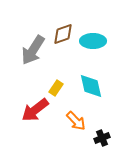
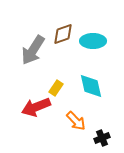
red arrow: moved 1 px right, 3 px up; rotated 16 degrees clockwise
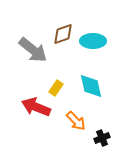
gray arrow: rotated 84 degrees counterclockwise
red arrow: rotated 44 degrees clockwise
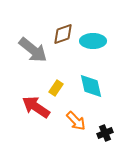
red arrow: rotated 12 degrees clockwise
black cross: moved 3 px right, 5 px up
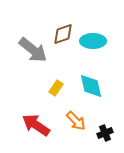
red arrow: moved 18 px down
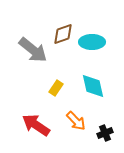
cyan ellipse: moved 1 px left, 1 px down
cyan diamond: moved 2 px right
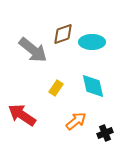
orange arrow: rotated 85 degrees counterclockwise
red arrow: moved 14 px left, 10 px up
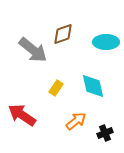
cyan ellipse: moved 14 px right
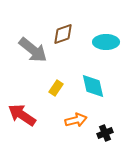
orange arrow: moved 1 px up; rotated 25 degrees clockwise
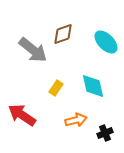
cyan ellipse: rotated 45 degrees clockwise
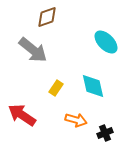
brown diamond: moved 16 px left, 17 px up
orange arrow: rotated 30 degrees clockwise
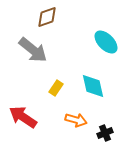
red arrow: moved 1 px right, 2 px down
